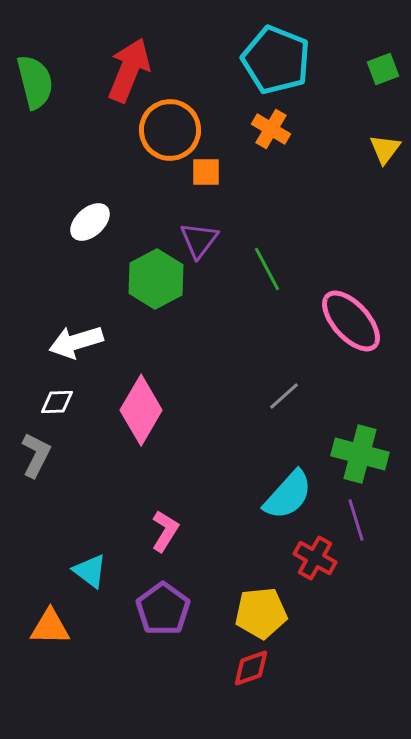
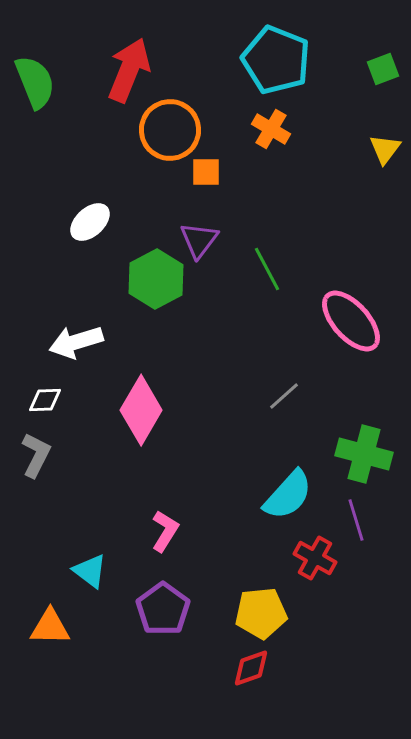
green semicircle: rotated 8 degrees counterclockwise
white diamond: moved 12 px left, 2 px up
green cross: moved 4 px right
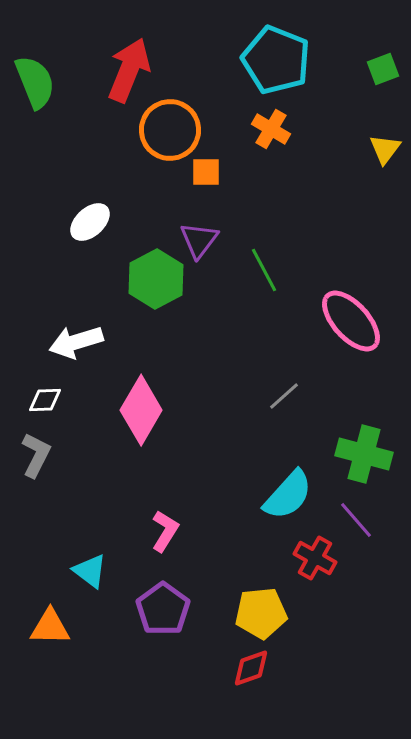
green line: moved 3 px left, 1 px down
purple line: rotated 24 degrees counterclockwise
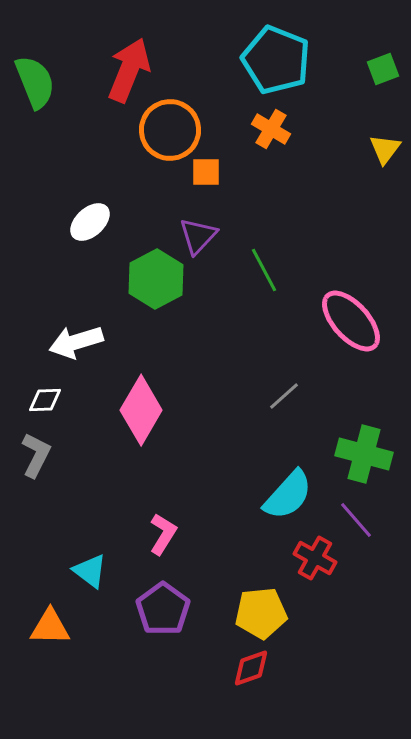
purple triangle: moved 1 px left, 4 px up; rotated 6 degrees clockwise
pink L-shape: moved 2 px left, 3 px down
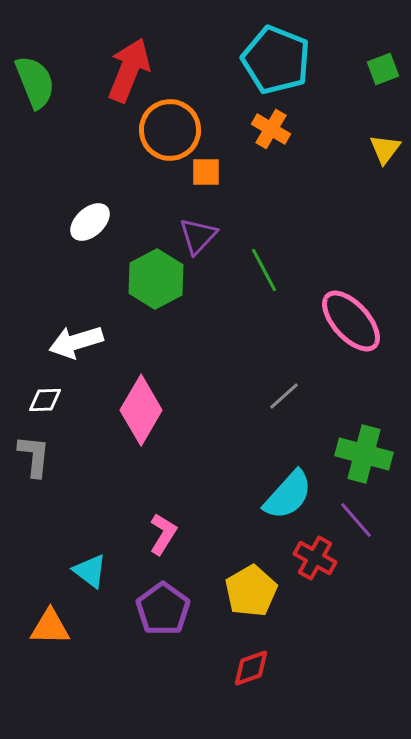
gray L-shape: moved 2 px left, 1 px down; rotated 21 degrees counterclockwise
yellow pentagon: moved 10 px left, 22 px up; rotated 24 degrees counterclockwise
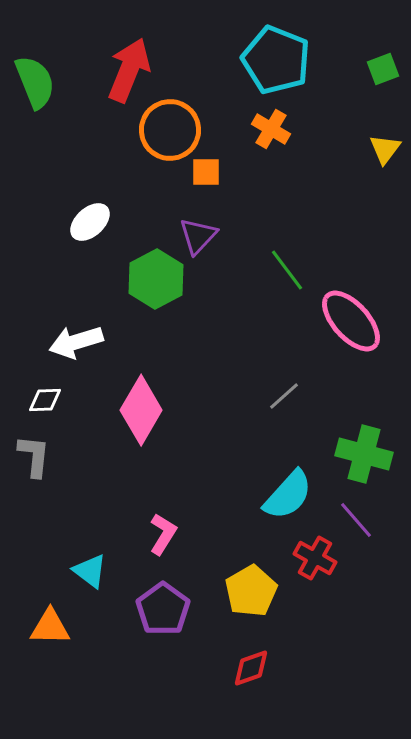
green line: moved 23 px right; rotated 9 degrees counterclockwise
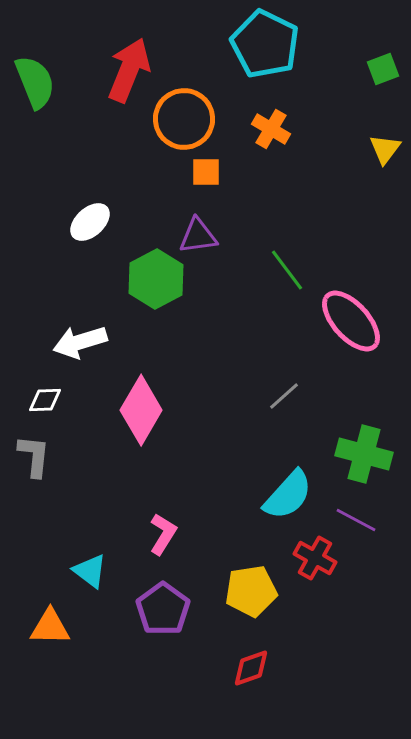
cyan pentagon: moved 11 px left, 16 px up; rotated 4 degrees clockwise
orange circle: moved 14 px right, 11 px up
purple triangle: rotated 39 degrees clockwise
white arrow: moved 4 px right
purple line: rotated 21 degrees counterclockwise
yellow pentagon: rotated 21 degrees clockwise
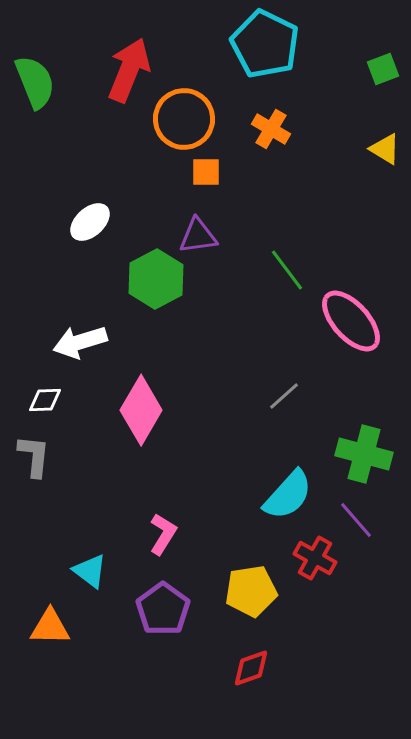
yellow triangle: rotated 36 degrees counterclockwise
purple line: rotated 21 degrees clockwise
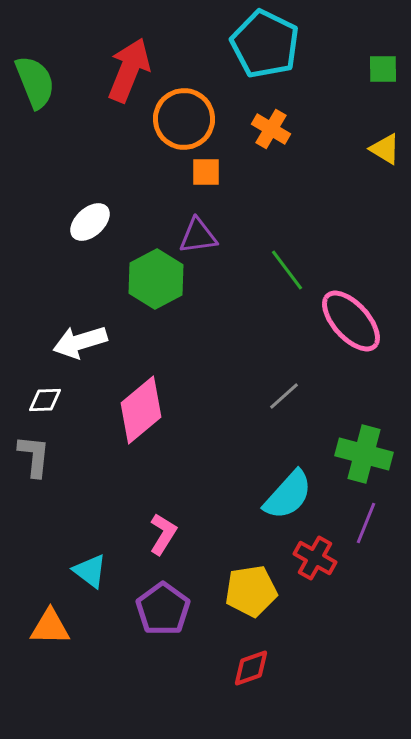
green square: rotated 20 degrees clockwise
pink diamond: rotated 20 degrees clockwise
purple line: moved 10 px right, 3 px down; rotated 63 degrees clockwise
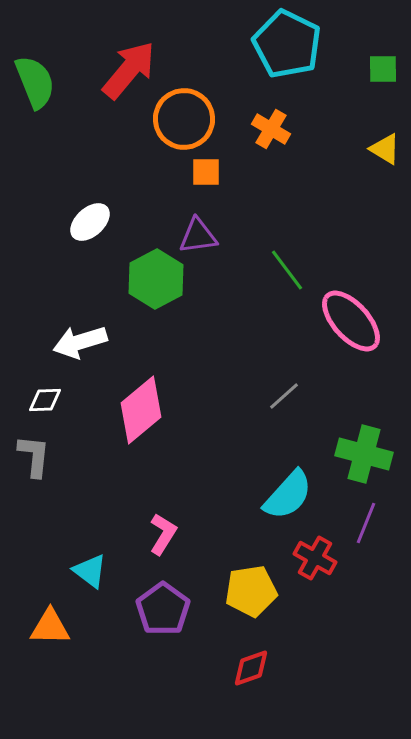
cyan pentagon: moved 22 px right
red arrow: rotated 18 degrees clockwise
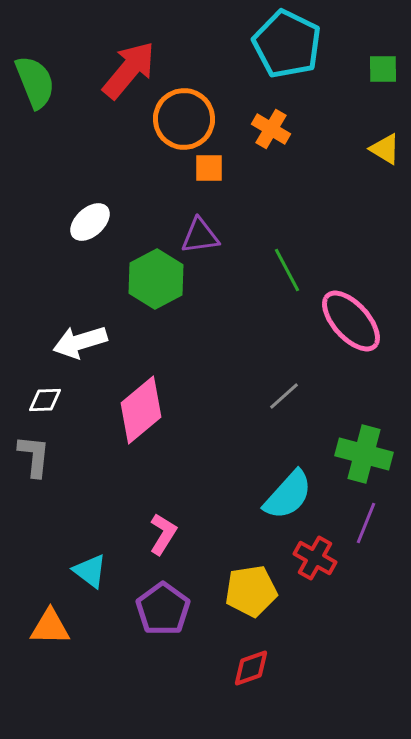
orange square: moved 3 px right, 4 px up
purple triangle: moved 2 px right
green line: rotated 9 degrees clockwise
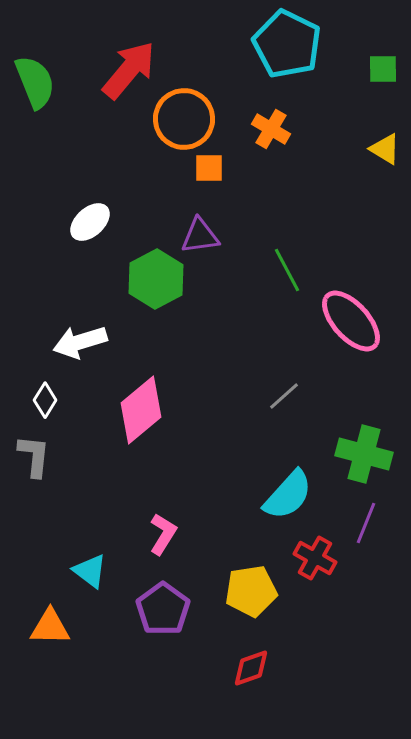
white diamond: rotated 56 degrees counterclockwise
